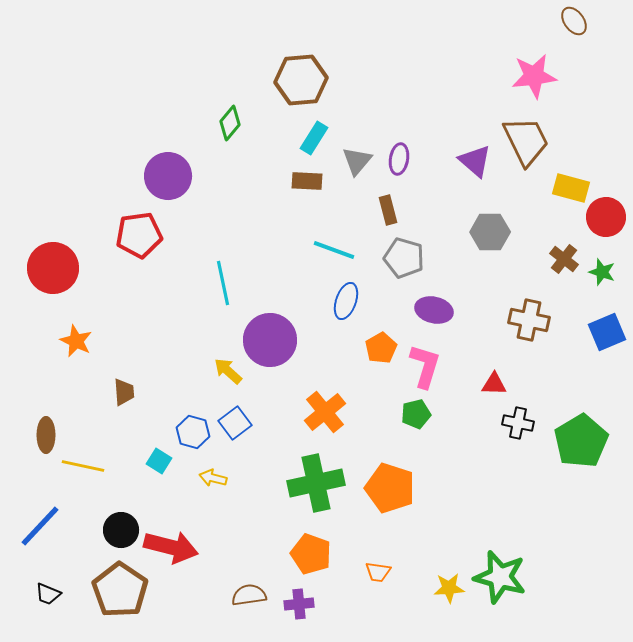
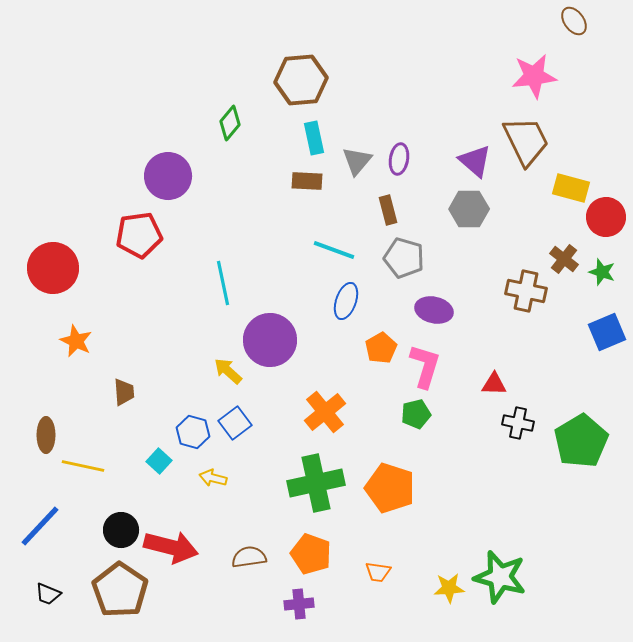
cyan rectangle at (314, 138): rotated 44 degrees counterclockwise
gray hexagon at (490, 232): moved 21 px left, 23 px up
brown cross at (529, 320): moved 3 px left, 29 px up
cyan square at (159, 461): rotated 10 degrees clockwise
brown semicircle at (249, 595): moved 38 px up
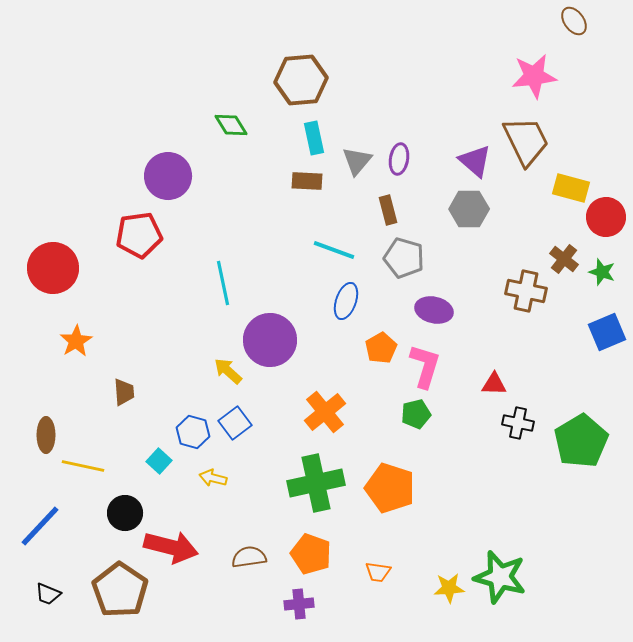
green diamond at (230, 123): moved 1 px right, 2 px down; rotated 72 degrees counterclockwise
orange star at (76, 341): rotated 16 degrees clockwise
black circle at (121, 530): moved 4 px right, 17 px up
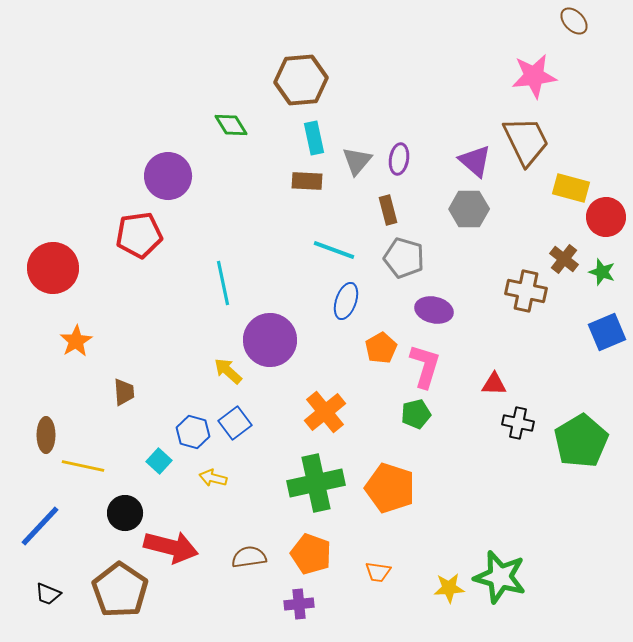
brown ellipse at (574, 21): rotated 8 degrees counterclockwise
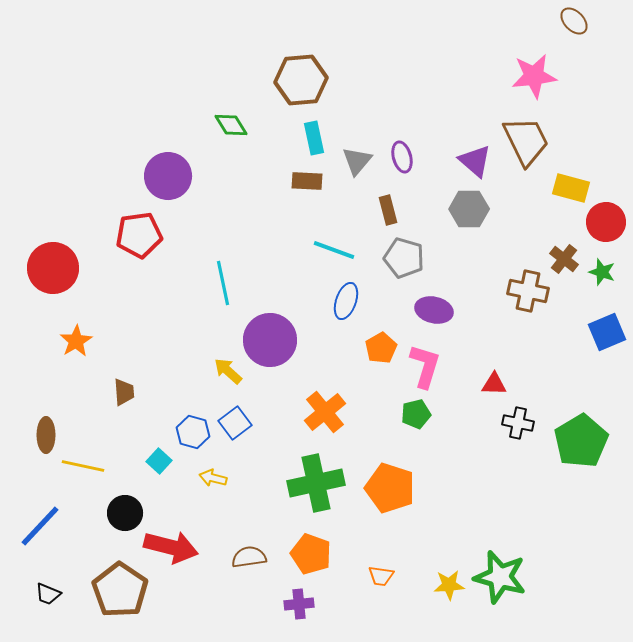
purple ellipse at (399, 159): moved 3 px right, 2 px up; rotated 24 degrees counterclockwise
red circle at (606, 217): moved 5 px down
brown cross at (526, 291): moved 2 px right
orange trapezoid at (378, 572): moved 3 px right, 4 px down
yellow star at (449, 588): moved 3 px up
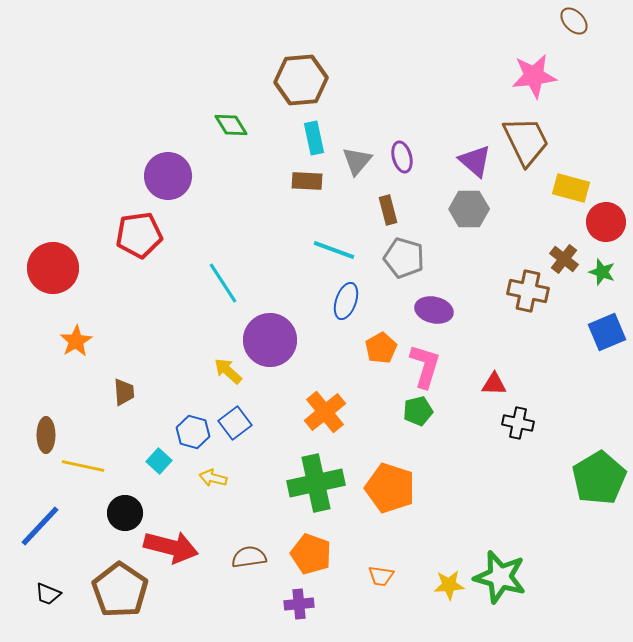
cyan line at (223, 283): rotated 21 degrees counterclockwise
green pentagon at (416, 414): moved 2 px right, 3 px up
green pentagon at (581, 441): moved 18 px right, 37 px down
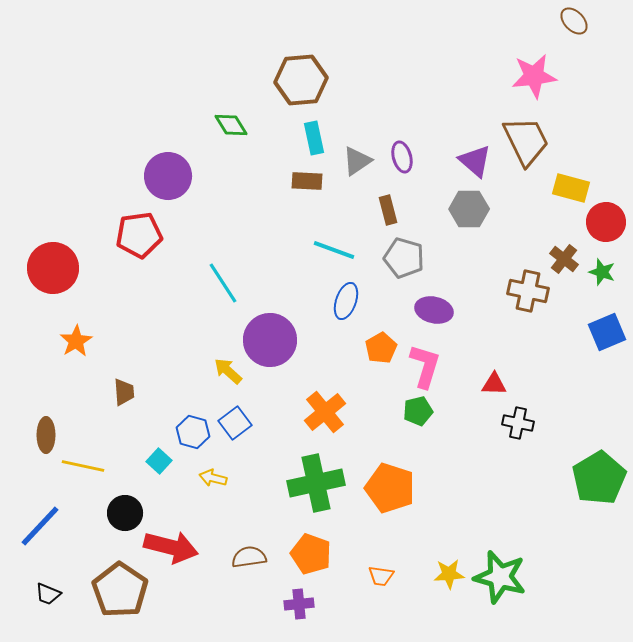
gray triangle at (357, 161): rotated 16 degrees clockwise
yellow star at (449, 585): moved 11 px up
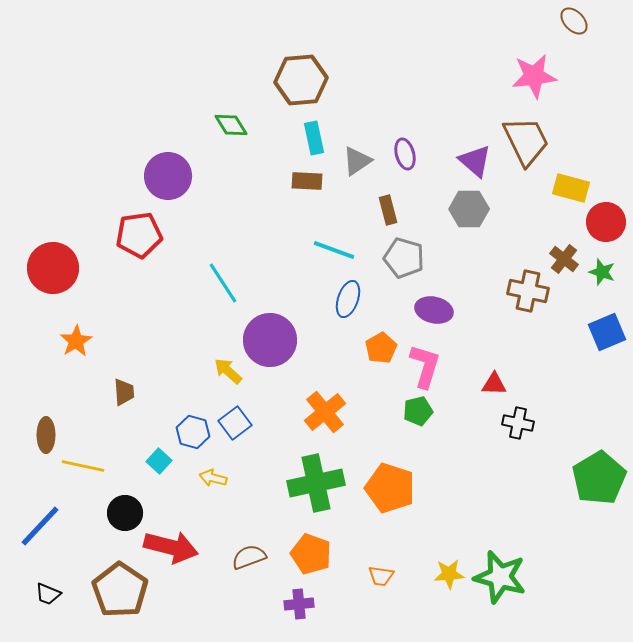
purple ellipse at (402, 157): moved 3 px right, 3 px up
blue ellipse at (346, 301): moved 2 px right, 2 px up
brown semicircle at (249, 557): rotated 12 degrees counterclockwise
